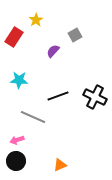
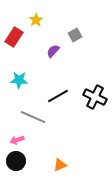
black line: rotated 10 degrees counterclockwise
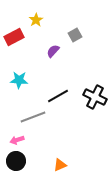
red rectangle: rotated 30 degrees clockwise
gray line: rotated 45 degrees counterclockwise
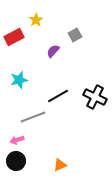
cyan star: rotated 18 degrees counterclockwise
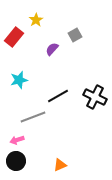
red rectangle: rotated 24 degrees counterclockwise
purple semicircle: moved 1 px left, 2 px up
